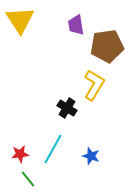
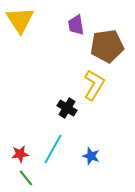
green line: moved 2 px left, 1 px up
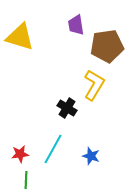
yellow triangle: moved 17 px down; rotated 40 degrees counterclockwise
green line: moved 2 px down; rotated 42 degrees clockwise
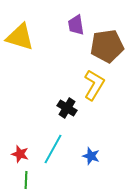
red star: rotated 24 degrees clockwise
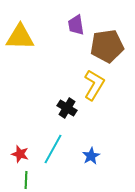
yellow triangle: rotated 16 degrees counterclockwise
blue star: rotated 24 degrees clockwise
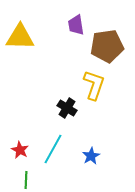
yellow L-shape: rotated 12 degrees counterclockwise
red star: moved 4 px up; rotated 12 degrees clockwise
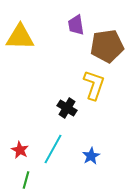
green line: rotated 12 degrees clockwise
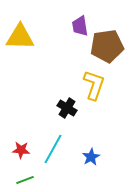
purple trapezoid: moved 4 px right, 1 px down
red star: moved 1 px right; rotated 24 degrees counterclockwise
blue star: moved 1 px down
green line: moved 1 px left; rotated 54 degrees clockwise
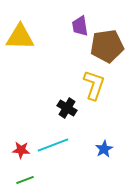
cyan line: moved 4 px up; rotated 40 degrees clockwise
blue star: moved 13 px right, 8 px up
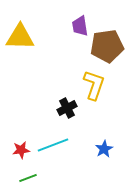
black cross: rotated 30 degrees clockwise
red star: rotated 12 degrees counterclockwise
green line: moved 3 px right, 2 px up
